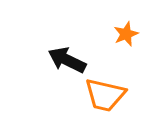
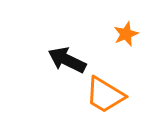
orange trapezoid: rotated 18 degrees clockwise
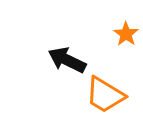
orange star: rotated 15 degrees counterclockwise
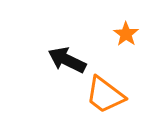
orange trapezoid: rotated 6 degrees clockwise
